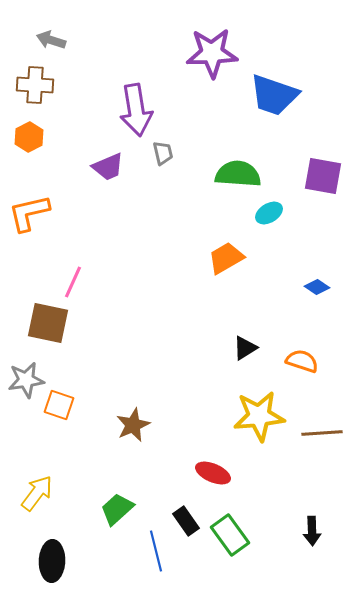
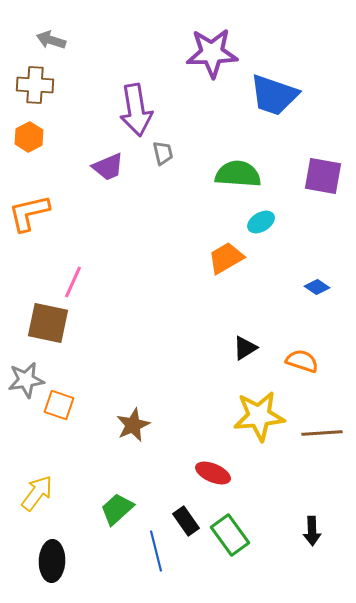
cyan ellipse: moved 8 px left, 9 px down
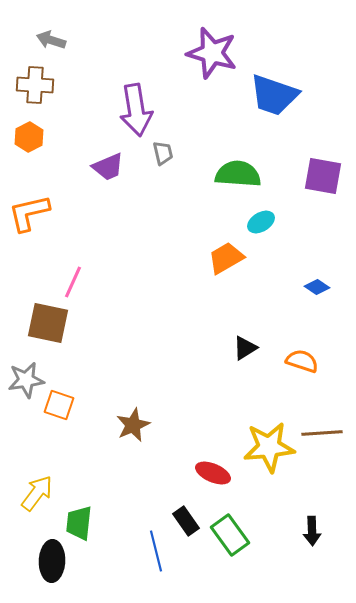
purple star: rotated 18 degrees clockwise
yellow star: moved 10 px right, 31 px down
green trapezoid: moved 38 px left, 14 px down; rotated 42 degrees counterclockwise
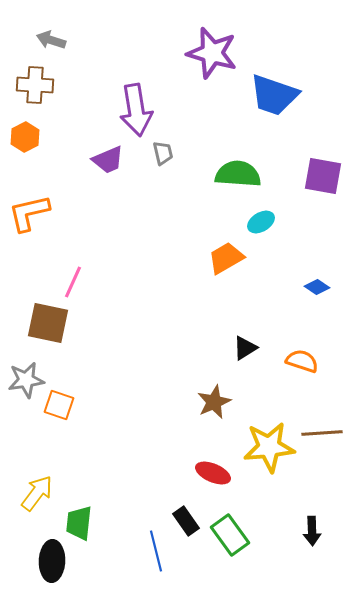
orange hexagon: moved 4 px left
purple trapezoid: moved 7 px up
brown star: moved 81 px right, 23 px up
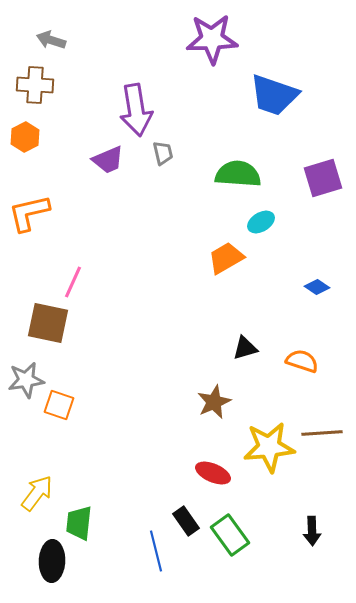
purple star: moved 14 px up; rotated 18 degrees counterclockwise
purple square: moved 2 px down; rotated 27 degrees counterclockwise
black triangle: rotated 16 degrees clockwise
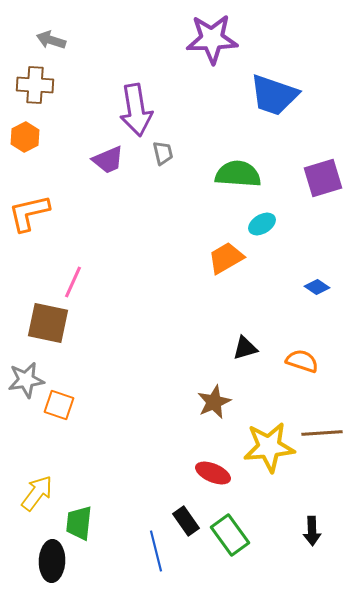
cyan ellipse: moved 1 px right, 2 px down
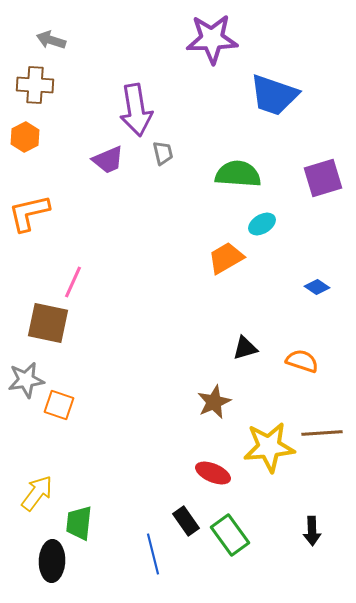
blue line: moved 3 px left, 3 px down
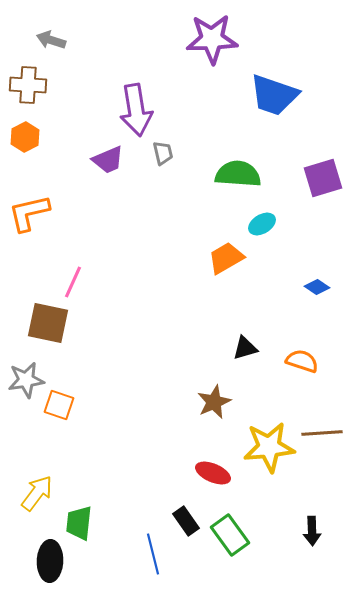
brown cross: moved 7 px left
black ellipse: moved 2 px left
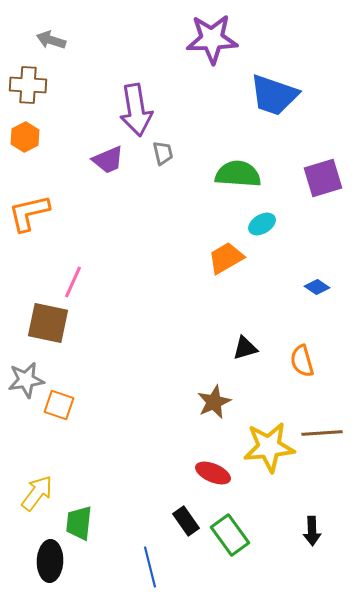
orange semicircle: rotated 124 degrees counterclockwise
blue line: moved 3 px left, 13 px down
